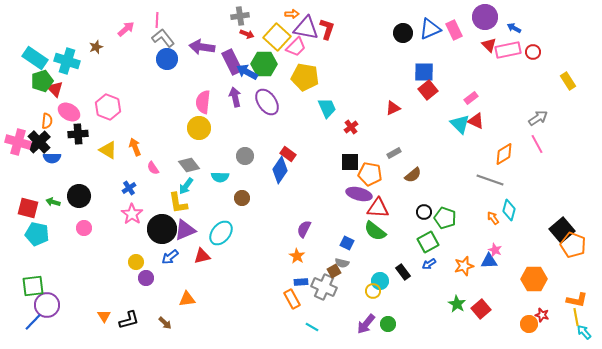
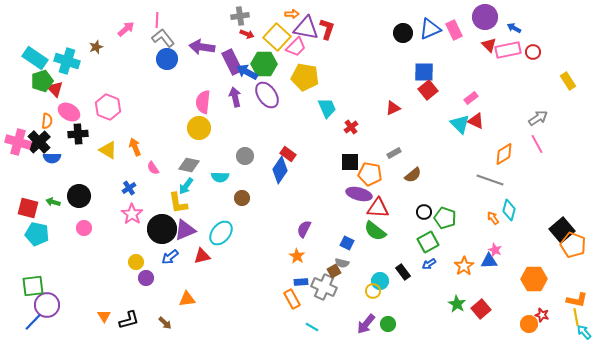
purple ellipse at (267, 102): moved 7 px up
gray diamond at (189, 165): rotated 40 degrees counterclockwise
orange star at (464, 266): rotated 18 degrees counterclockwise
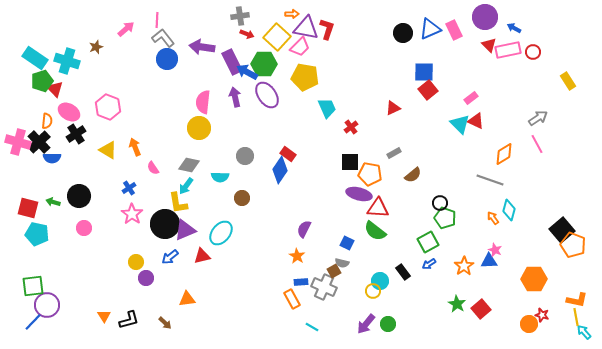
pink trapezoid at (296, 47): moved 4 px right
black cross at (78, 134): moved 2 px left; rotated 30 degrees counterclockwise
black circle at (424, 212): moved 16 px right, 9 px up
black circle at (162, 229): moved 3 px right, 5 px up
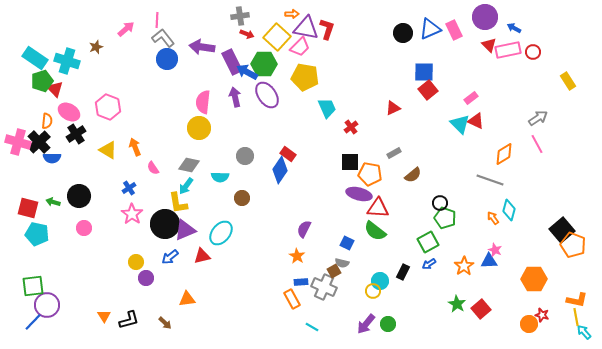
black rectangle at (403, 272): rotated 63 degrees clockwise
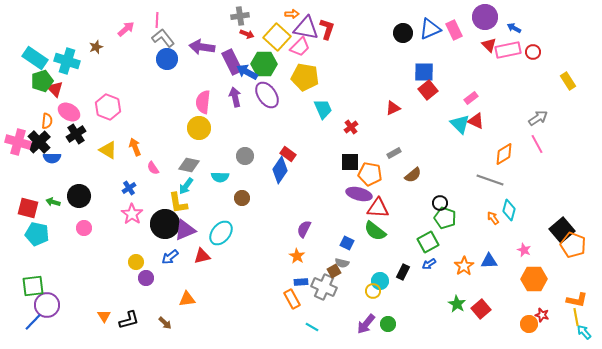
cyan trapezoid at (327, 108): moved 4 px left, 1 px down
pink star at (495, 250): moved 29 px right
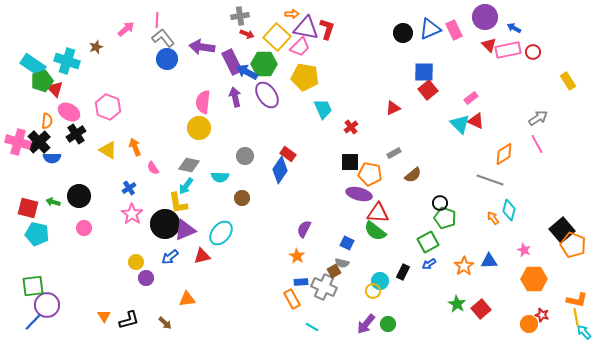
cyan rectangle at (35, 58): moved 2 px left, 7 px down
red triangle at (378, 208): moved 5 px down
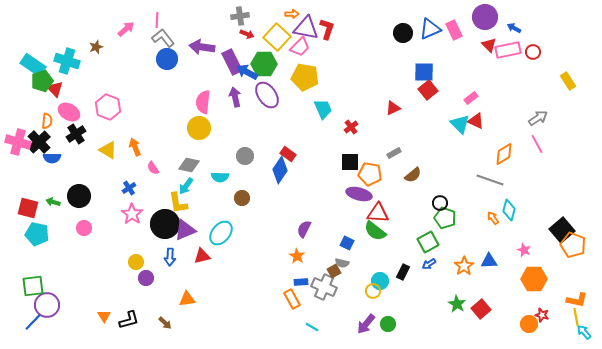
blue arrow at (170, 257): rotated 48 degrees counterclockwise
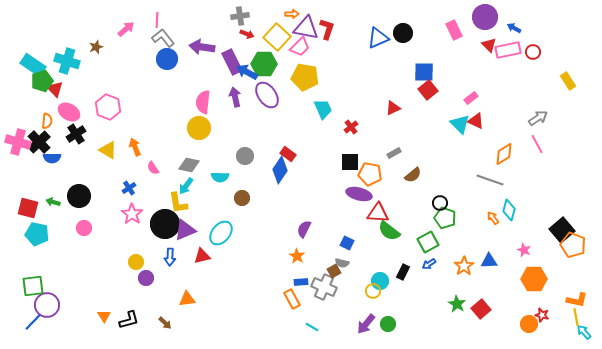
blue triangle at (430, 29): moved 52 px left, 9 px down
green semicircle at (375, 231): moved 14 px right
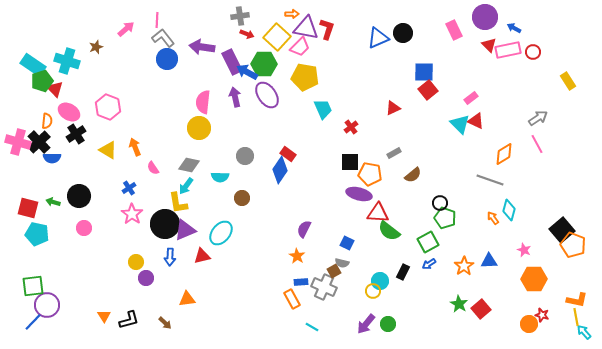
green star at (457, 304): moved 2 px right
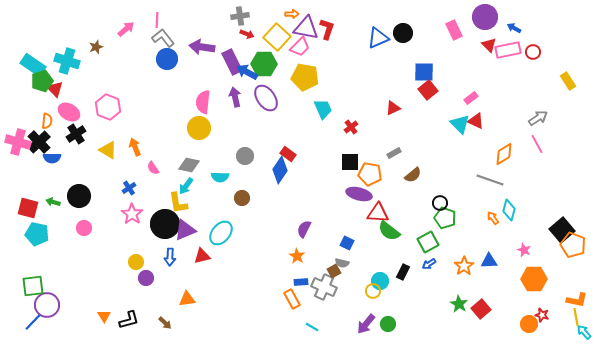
purple ellipse at (267, 95): moved 1 px left, 3 px down
